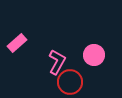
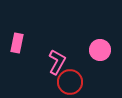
pink rectangle: rotated 36 degrees counterclockwise
pink circle: moved 6 px right, 5 px up
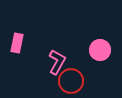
red circle: moved 1 px right, 1 px up
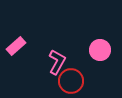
pink rectangle: moved 1 px left, 3 px down; rotated 36 degrees clockwise
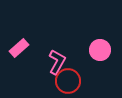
pink rectangle: moved 3 px right, 2 px down
red circle: moved 3 px left
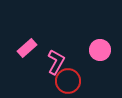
pink rectangle: moved 8 px right
pink L-shape: moved 1 px left
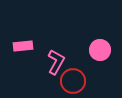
pink rectangle: moved 4 px left, 2 px up; rotated 36 degrees clockwise
red circle: moved 5 px right
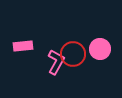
pink circle: moved 1 px up
red circle: moved 27 px up
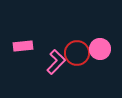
red circle: moved 4 px right, 1 px up
pink L-shape: rotated 15 degrees clockwise
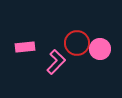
pink rectangle: moved 2 px right, 1 px down
red circle: moved 10 px up
